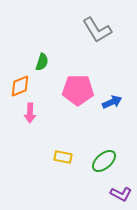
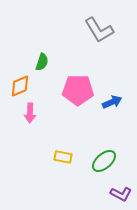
gray L-shape: moved 2 px right
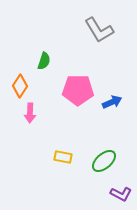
green semicircle: moved 2 px right, 1 px up
orange diamond: rotated 35 degrees counterclockwise
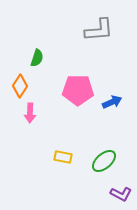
gray L-shape: rotated 64 degrees counterclockwise
green semicircle: moved 7 px left, 3 px up
